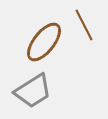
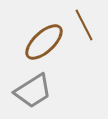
brown ellipse: rotated 9 degrees clockwise
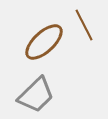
gray trapezoid: moved 3 px right, 4 px down; rotated 12 degrees counterclockwise
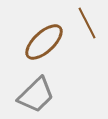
brown line: moved 3 px right, 2 px up
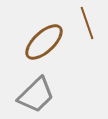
brown line: rotated 8 degrees clockwise
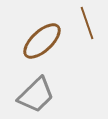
brown ellipse: moved 2 px left, 1 px up
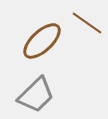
brown line: rotated 36 degrees counterclockwise
